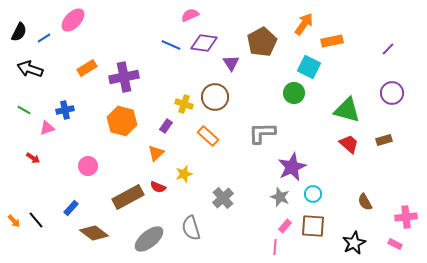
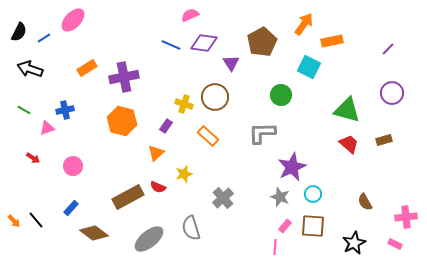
green circle at (294, 93): moved 13 px left, 2 px down
pink circle at (88, 166): moved 15 px left
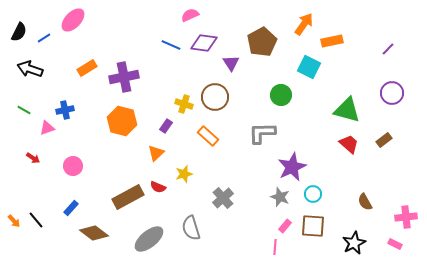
brown rectangle at (384, 140): rotated 21 degrees counterclockwise
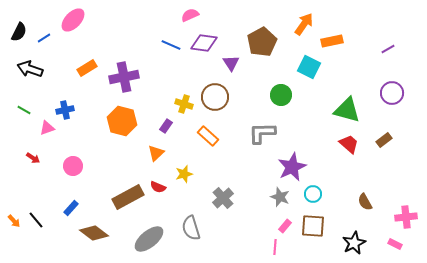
purple line at (388, 49): rotated 16 degrees clockwise
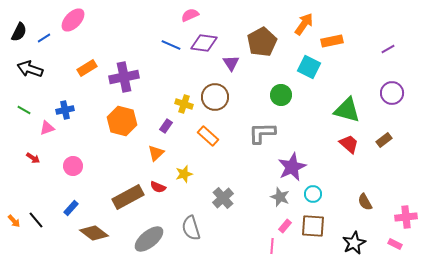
pink line at (275, 247): moved 3 px left, 1 px up
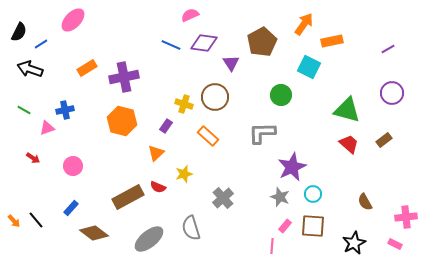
blue line at (44, 38): moved 3 px left, 6 px down
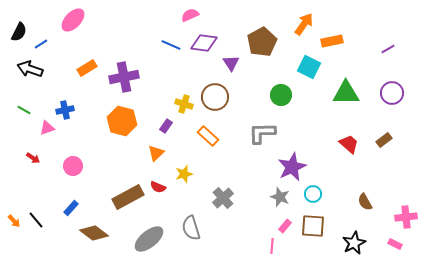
green triangle at (347, 110): moved 1 px left, 17 px up; rotated 16 degrees counterclockwise
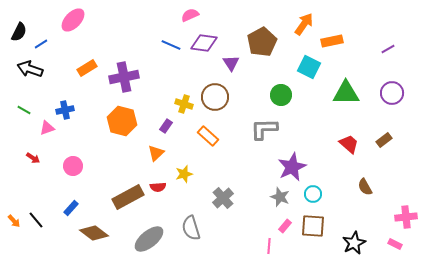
gray L-shape at (262, 133): moved 2 px right, 4 px up
red semicircle at (158, 187): rotated 28 degrees counterclockwise
brown semicircle at (365, 202): moved 15 px up
pink line at (272, 246): moved 3 px left
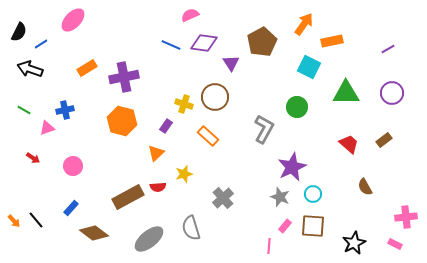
green circle at (281, 95): moved 16 px right, 12 px down
gray L-shape at (264, 129): rotated 120 degrees clockwise
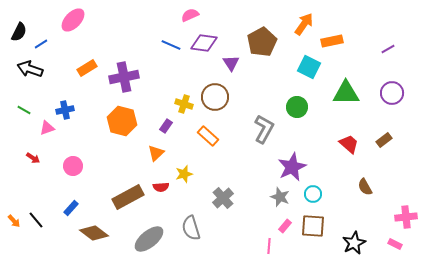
red semicircle at (158, 187): moved 3 px right
